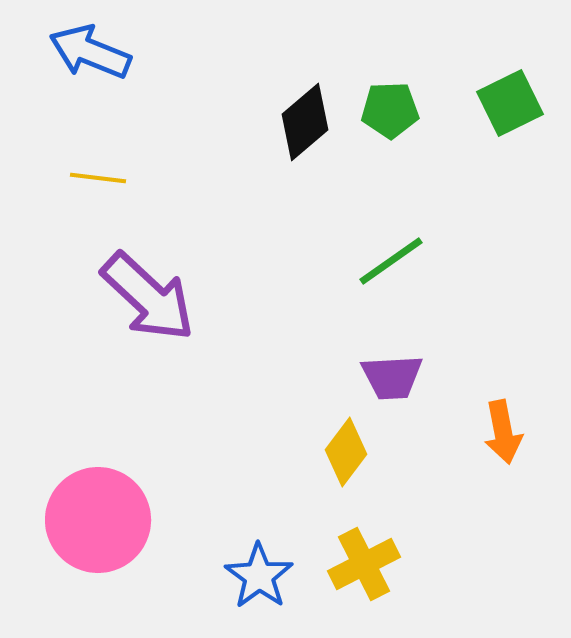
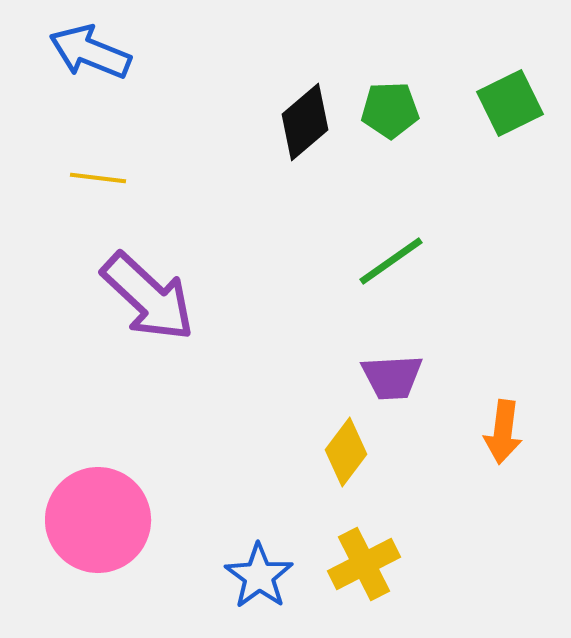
orange arrow: rotated 18 degrees clockwise
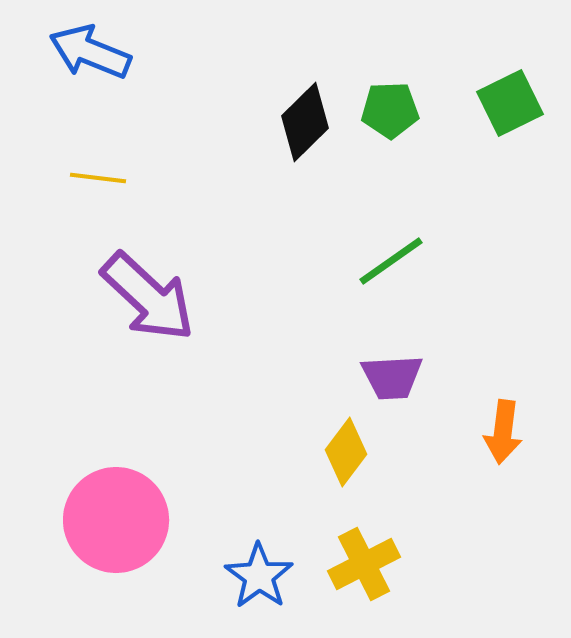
black diamond: rotated 4 degrees counterclockwise
pink circle: moved 18 px right
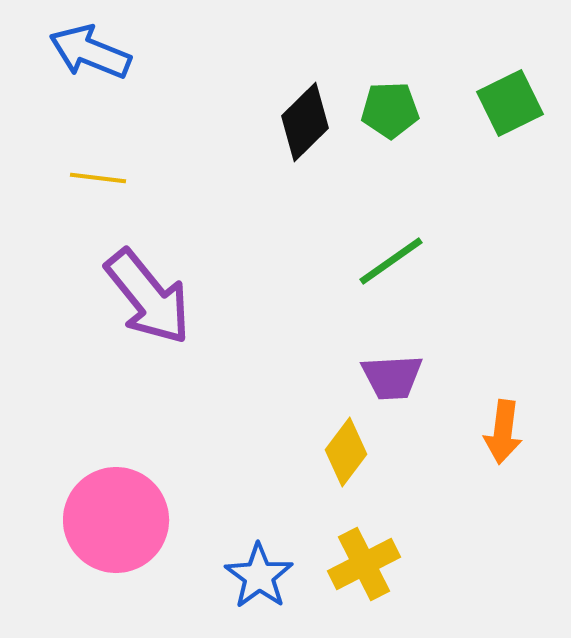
purple arrow: rotated 8 degrees clockwise
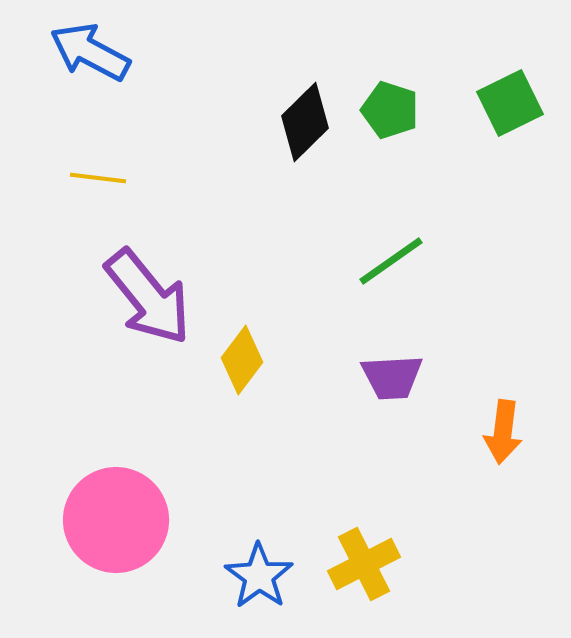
blue arrow: rotated 6 degrees clockwise
green pentagon: rotated 20 degrees clockwise
yellow diamond: moved 104 px left, 92 px up
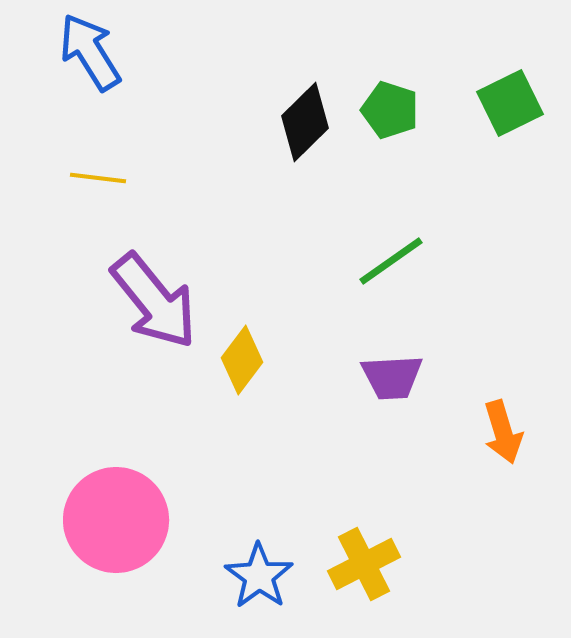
blue arrow: rotated 30 degrees clockwise
purple arrow: moved 6 px right, 4 px down
orange arrow: rotated 24 degrees counterclockwise
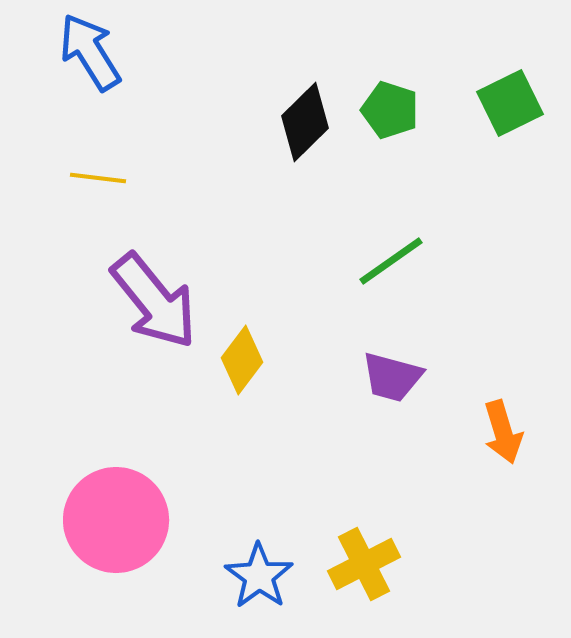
purple trapezoid: rotated 18 degrees clockwise
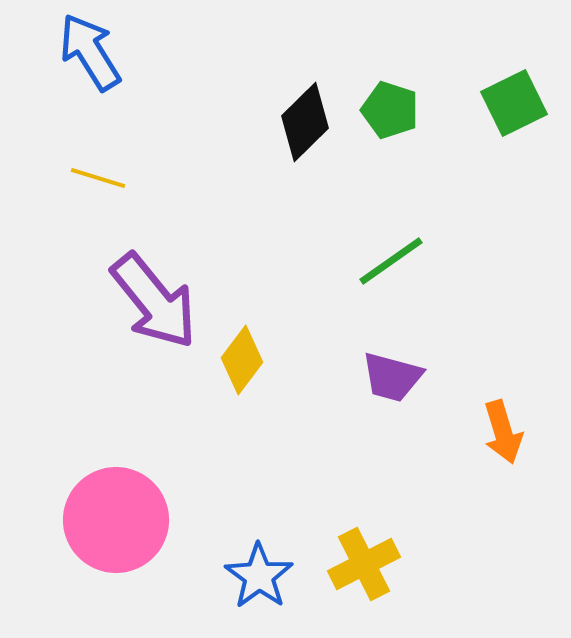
green square: moved 4 px right
yellow line: rotated 10 degrees clockwise
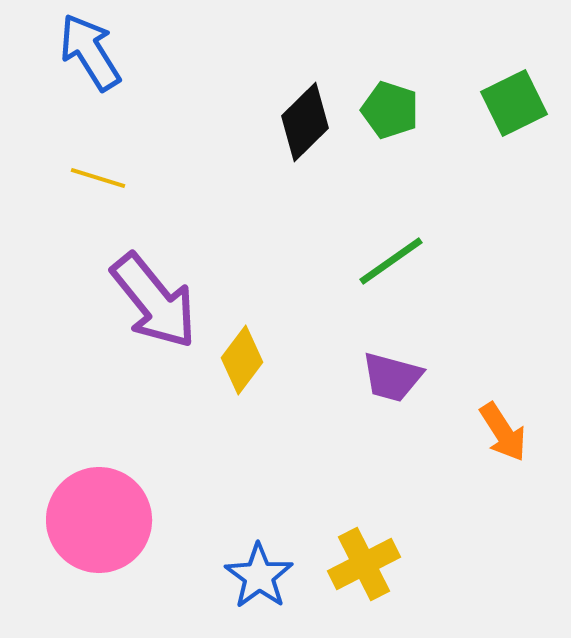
orange arrow: rotated 16 degrees counterclockwise
pink circle: moved 17 px left
